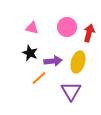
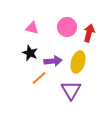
purple triangle: moved 1 px up
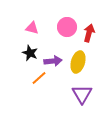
purple triangle: moved 11 px right, 4 px down
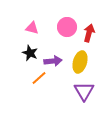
yellow ellipse: moved 2 px right
purple triangle: moved 2 px right, 3 px up
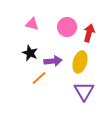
pink triangle: moved 4 px up
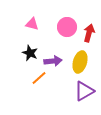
purple triangle: rotated 30 degrees clockwise
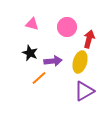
red arrow: moved 6 px down
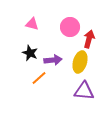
pink circle: moved 3 px right
purple arrow: moved 1 px up
purple triangle: rotated 35 degrees clockwise
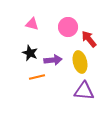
pink circle: moved 2 px left
red arrow: rotated 54 degrees counterclockwise
yellow ellipse: rotated 30 degrees counterclockwise
orange line: moved 2 px left, 1 px up; rotated 28 degrees clockwise
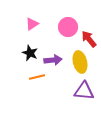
pink triangle: rotated 48 degrees counterclockwise
